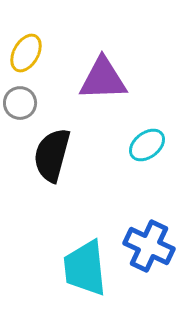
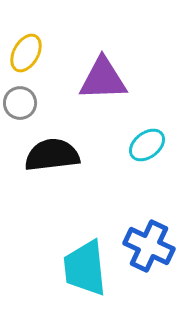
black semicircle: rotated 68 degrees clockwise
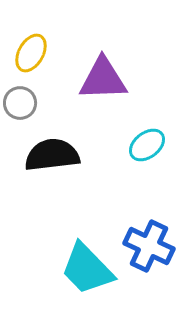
yellow ellipse: moved 5 px right
cyan trapezoid: moved 2 px right, 1 px down; rotated 38 degrees counterclockwise
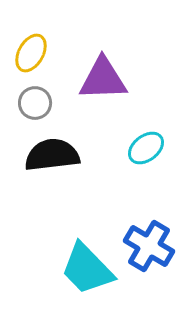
gray circle: moved 15 px right
cyan ellipse: moved 1 px left, 3 px down
blue cross: rotated 6 degrees clockwise
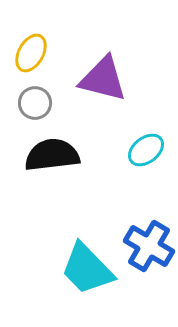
purple triangle: rotated 16 degrees clockwise
cyan ellipse: moved 2 px down
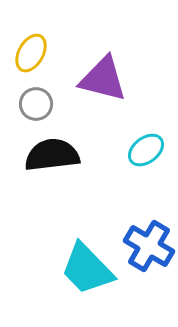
gray circle: moved 1 px right, 1 px down
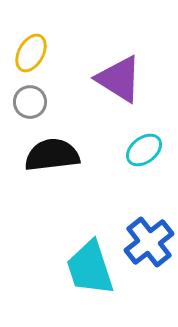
purple triangle: moved 16 px right; rotated 18 degrees clockwise
gray circle: moved 6 px left, 2 px up
cyan ellipse: moved 2 px left
blue cross: moved 4 px up; rotated 21 degrees clockwise
cyan trapezoid: moved 3 px right, 1 px up; rotated 26 degrees clockwise
